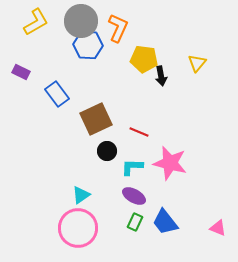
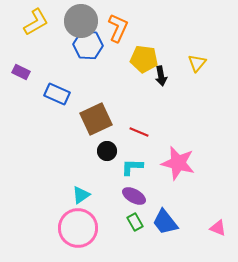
blue rectangle: rotated 30 degrees counterclockwise
pink star: moved 8 px right
green rectangle: rotated 54 degrees counterclockwise
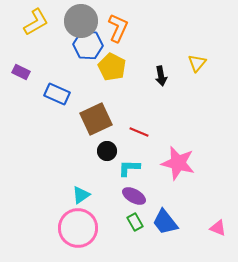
yellow pentagon: moved 32 px left, 8 px down; rotated 20 degrees clockwise
cyan L-shape: moved 3 px left, 1 px down
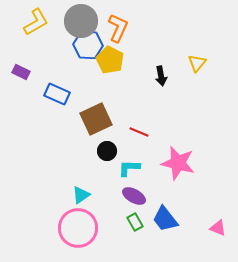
yellow pentagon: moved 2 px left, 7 px up
blue trapezoid: moved 3 px up
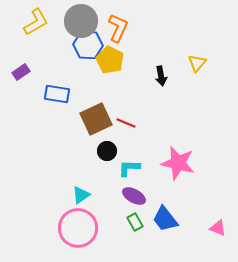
purple rectangle: rotated 60 degrees counterclockwise
blue rectangle: rotated 15 degrees counterclockwise
red line: moved 13 px left, 9 px up
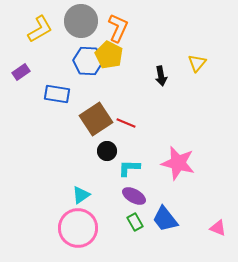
yellow L-shape: moved 4 px right, 7 px down
blue hexagon: moved 16 px down
yellow pentagon: moved 1 px left, 5 px up
brown square: rotated 8 degrees counterclockwise
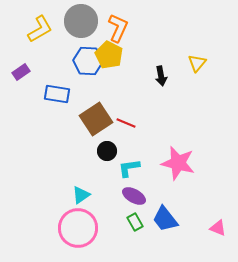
cyan L-shape: rotated 10 degrees counterclockwise
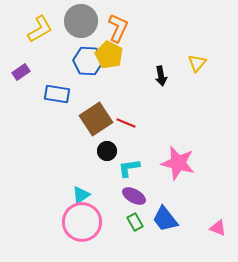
pink circle: moved 4 px right, 6 px up
